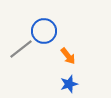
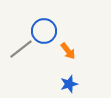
orange arrow: moved 5 px up
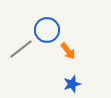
blue circle: moved 3 px right, 1 px up
blue star: moved 3 px right
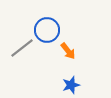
gray line: moved 1 px right, 1 px up
blue star: moved 1 px left, 1 px down
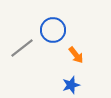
blue circle: moved 6 px right
orange arrow: moved 8 px right, 4 px down
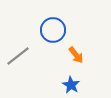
gray line: moved 4 px left, 8 px down
blue star: rotated 24 degrees counterclockwise
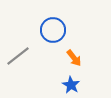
orange arrow: moved 2 px left, 3 px down
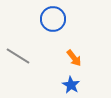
blue circle: moved 11 px up
gray line: rotated 70 degrees clockwise
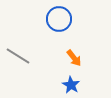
blue circle: moved 6 px right
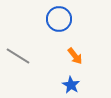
orange arrow: moved 1 px right, 2 px up
